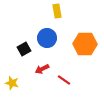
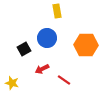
orange hexagon: moved 1 px right, 1 px down
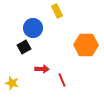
yellow rectangle: rotated 16 degrees counterclockwise
blue circle: moved 14 px left, 10 px up
black square: moved 2 px up
red arrow: rotated 152 degrees counterclockwise
red line: moved 2 px left; rotated 32 degrees clockwise
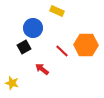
yellow rectangle: rotated 40 degrees counterclockwise
red arrow: rotated 144 degrees counterclockwise
red line: moved 29 px up; rotated 24 degrees counterclockwise
